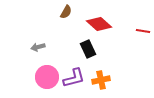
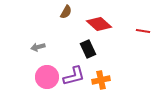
purple L-shape: moved 2 px up
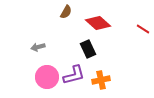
red diamond: moved 1 px left, 1 px up
red line: moved 2 px up; rotated 24 degrees clockwise
purple L-shape: moved 1 px up
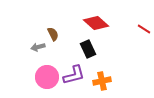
brown semicircle: moved 13 px left, 22 px down; rotated 56 degrees counterclockwise
red diamond: moved 2 px left
red line: moved 1 px right
orange cross: moved 1 px right, 1 px down
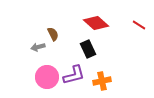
red line: moved 5 px left, 4 px up
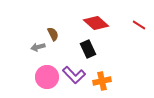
purple L-shape: rotated 60 degrees clockwise
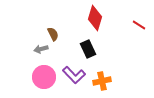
red diamond: moved 1 px left, 5 px up; rotated 65 degrees clockwise
gray arrow: moved 3 px right, 2 px down
pink circle: moved 3 px left
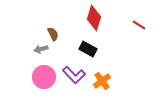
red diamond: moved 1 px left
black rectangle: rotated 36 degrees counterclockwise
orange cross: rotated 24 degrees counterclockwise
